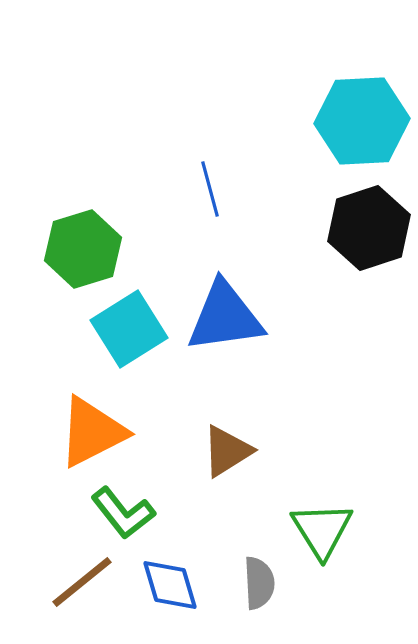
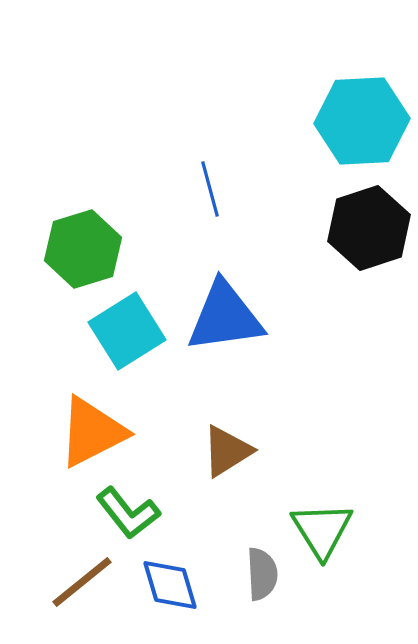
cyan square: moved 2 px left, 2 px down
green L-shape: moved 5 px right
gray semicircle: moved 3 px right, 9 px up
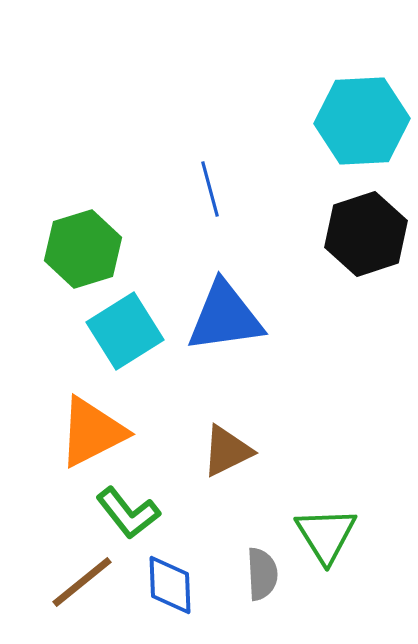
black hexagon: moved 3 px left, 6 px down
cyan square: moved 2 px left
brown triangle: rotated 6 degrees clockwise
green triangle: moved 4 px right, 5 px down
blue diamond: rotated 14 degrees clockwise
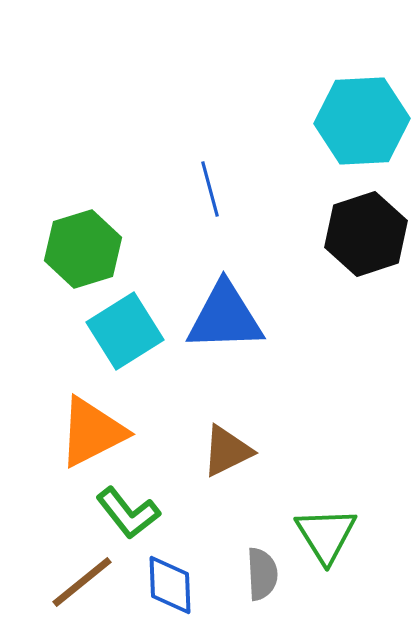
blue triangle: rotated 6 degrees clockwise
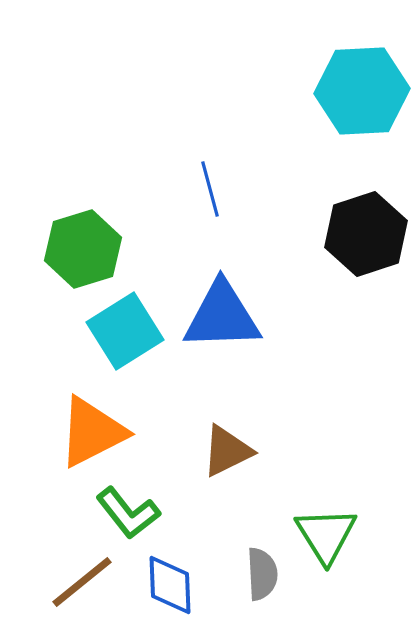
cyan hexagon: moved 30 px up
blue triangle: moved 3 px left, 1 px up
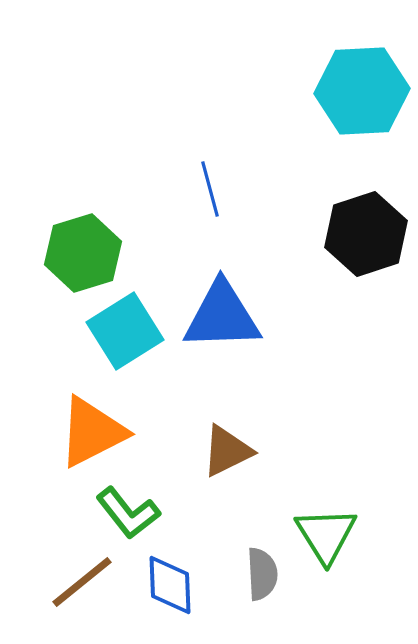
green hexagon: moved 4 px down
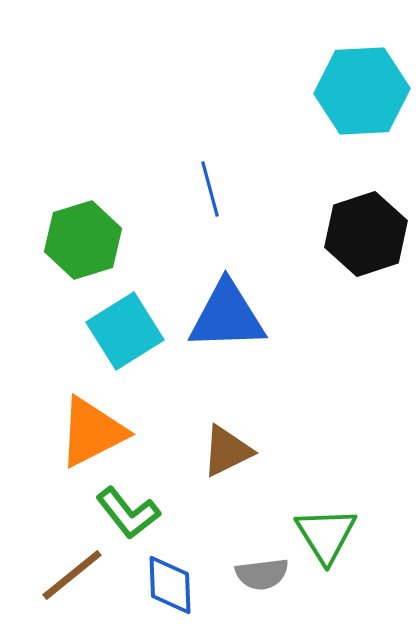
green hexagon: moved 13 px up
blue triangle: moved 5 px right
gray semicircle: rotated 86 degrees clockwise
brown line: moved 10 px left, 7 px up
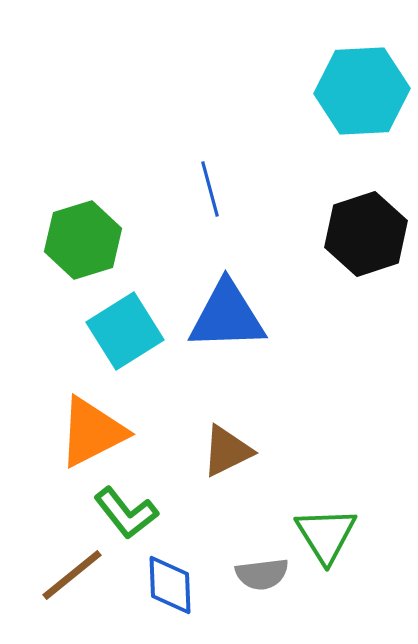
green L-shape: moved 2 px left
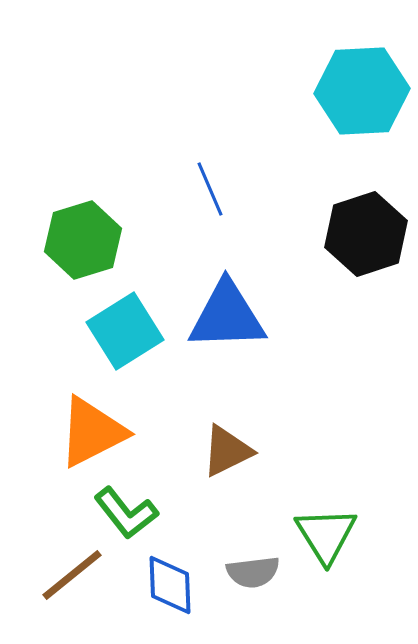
blue line: rotated 8 degrees counterclockwise
gray semicircle: moved 9 px left, 2 px up
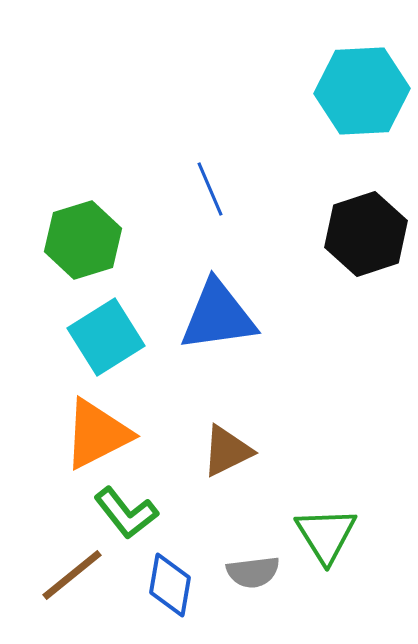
blue triangle: moved 9 px left; rotated 6 degrees counterclockwise
cyan square: moved 19 px left, 6 px down
orange triangle: moved 5 px right, 2 px down
blue diamond: rotated 12 degrees clockwise
